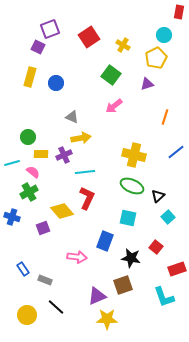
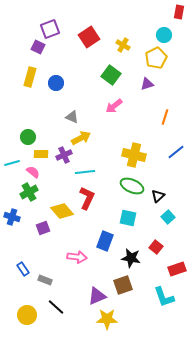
yellow arrow at (81, 138): rotated 18 degrees counterclockwise
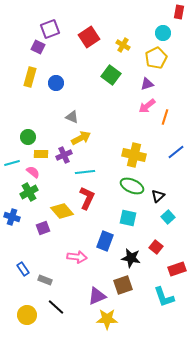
cyan circle at (164, 35): moved 1 px left, 2 px up
pink arrow at (114, 106): moved 33 px right
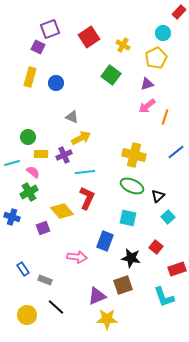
red rectangle at (179, 12): rotated 32 degrees clockwise
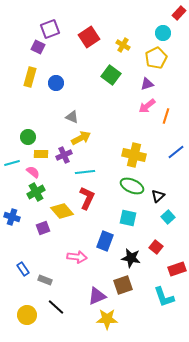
red rectangle at (179, 12): moved 1 px down
orange line at (165, 117): moved 1 px right, 1 px up
green cross at (29, 192): moved 7 px right
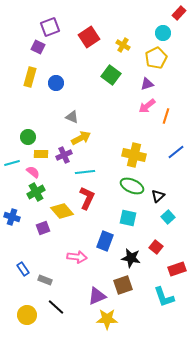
purple square at (50, 29): moved 2 px up
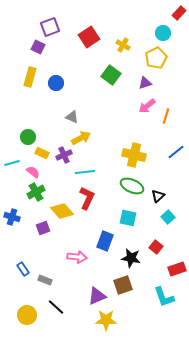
purple triangle at (147, 84): moved 2 px left, 1 px up
yellow rectangle at (41, 154): moved 1 px right, 1 px up; rotated 24 degrees clockwise
yellow star at (107, 319): moved 1 px left, 1 px down
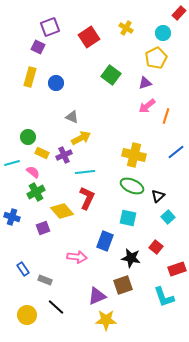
yellow cross at (123, 45): moved 3 px right, 17 px up
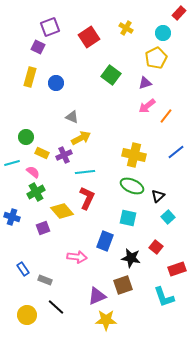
orange line at (166, 116): rotated 21 degrees clockwise
green circle at (28, 137): moved 2 px left
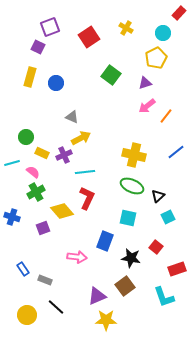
cyan square at (168, 217): rotated 16 degrees clockwise
brown square at (123, 285): moved 2 px right, 1 px down; rotated 18 degrees counterclockwise
